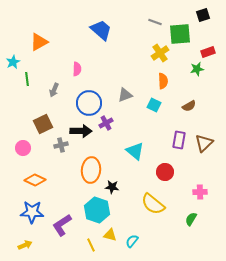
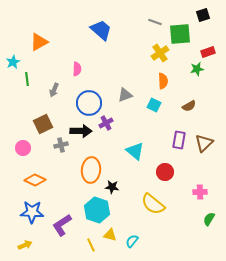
green semicircle: moved 18 px right
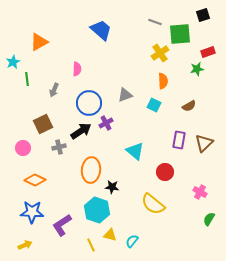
black arrow: rotated 35 degrees counterclockwise
gray cross: moved 2 px left, 2 px down
pink cross: rotated 32 degrees clockwise
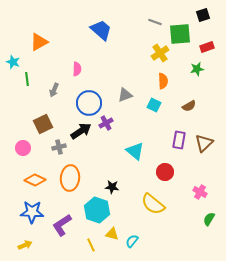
red rectangle: moved 1 px left, 5 px up
cyan star: rotated 24 degrees counterclockwise
orange ellipse: moved 21 px left, 8 px down
yellow triangle: moved 2 px right, 1 px up
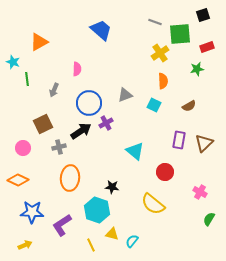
orange diamond: moved 17 px left
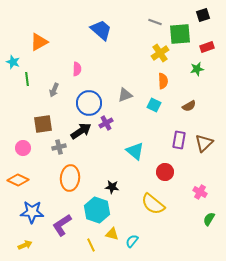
brown square: rotated 18 degrees clockwise
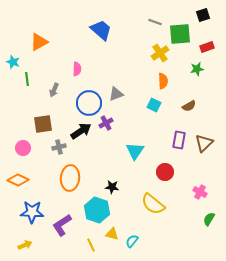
gray triangle: moved 9 px left, 1 px up
cyan triangle: rotated 24 degrees clockwise
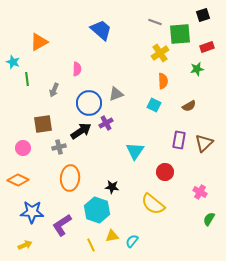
yellow triangle: moved 2 px down; rotated 24 degrees counterclockwise
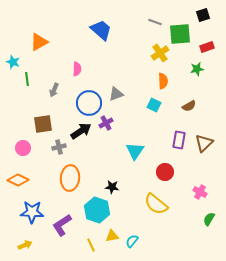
yellow semicircle: moved 3 px right
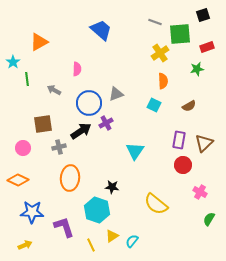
cyan star: rotated 16 degrees clockwise
gray arrow: rotated 96 degrees clockwise
red circle: moved 18 px right, 7 px up
purple L-shape: moved 2 px right, 2 px down; rotated 105 degrees clockwise
yellow triangle: rotated 24 degrees counterclockwise
